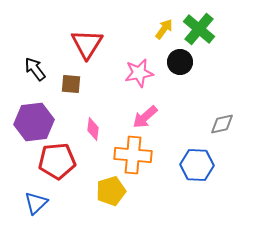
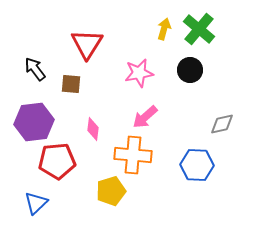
yellow arrow: rotated 20 degrees counterclockwise
black circle: moved 10 px right, 8 px down
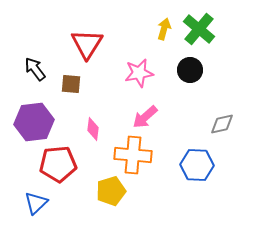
red pentagon: moved 1 px right, 3 px down
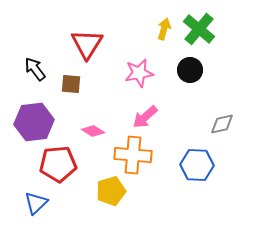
pink diamond: moved 2 px down; rotated 65 degrees counterclockwise
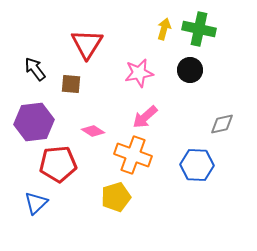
green cross: rotated 28 degrees counterclockwise
orange cross: rotated 15 degrees clockwise
yellow pentagon: moved 5 px right, 6 px down
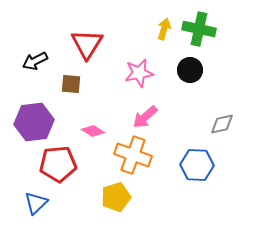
black arrow: moved 8 px up; rotated 80 degrees counterclockwise
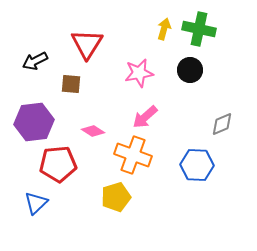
gray diamond: rotated 10 degrees counterclockwise
